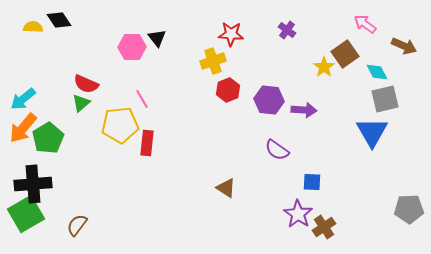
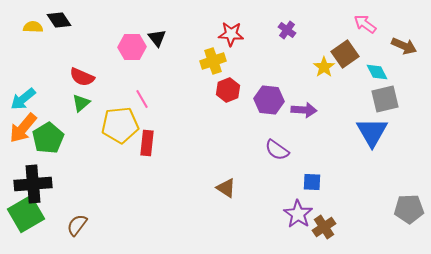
red semicircle: moved 4 px left, 7 px up
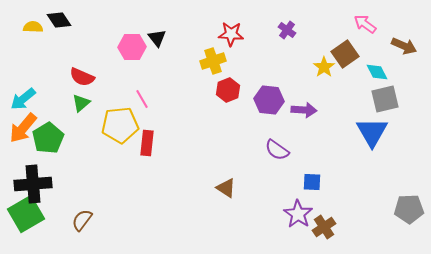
brown semicircle: moved 5 px right, 5 px up
